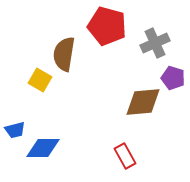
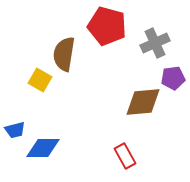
purple pentagon: rotated 25 degrees counterclockwise
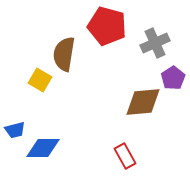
purple pentagon: rotated 25 degrees counterclockwise
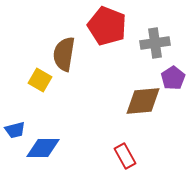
red pentagon: rotated 6 degrees clockwise
gray cross: rotated 16 degrees clockwise
brown diamond: moved 1 px up
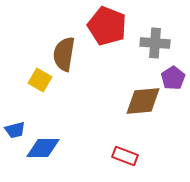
gray cross: rotated 12 degrees clockwise
red rectangle: rotated 40 degrees counterclockwise
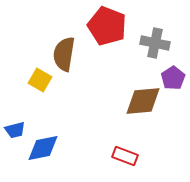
gray cross: rotated 8 degrees clockwise
blue diamond: rotated 12 degrees counterclockwise
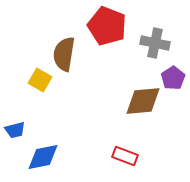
blue diamond: moved 9 px down
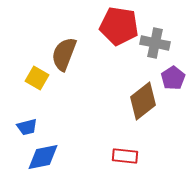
red pentagon: moved 12 px right; rotated 12 degrees counterclockwise
brown semicircle: rotated 12 degrees clockwise
yellow square: moved 3 px left, 2 px up
brown diamond: rotated 33 degrees counterclockwise
blue trapezoid: moved 12 px right, 3 px up
red rectangle: rotated 15 degrees counterclockwise
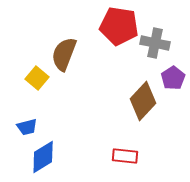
yellow square: rotated 10 degrees clockwise
brown diamond: rotated 9 degrees counterclockwise
blue diamond: rotated 20 degrees counterclockwise
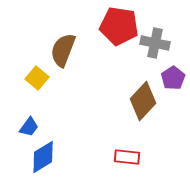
brown semicircle: moved 1 px left, 4 px up
blue trapezoid: moved 2 px right; rotated 40 degrees counterclockwise
red rectangle: moved 2 px right, 1 px down
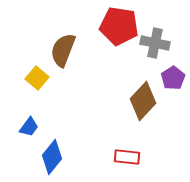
blue diamond: moved 9 px right; rotated 20 degrees counterclockwise
